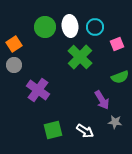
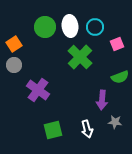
purple arrow: rotated 36 degrees clockwise
white arrow: moved 2 px right, 2 px up; rotated 42 degrees clockwise
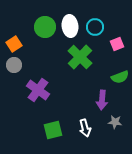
white arrow: moved 2 px left, 1 px up
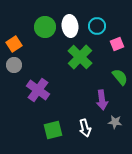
cyan circle: moved 2 px right, 1 px up
green semicircle: rotated 108 degrees counterclockwise
purple arrow: rotated 12 degrees counterclockwise
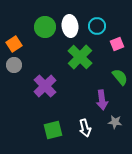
purple cross: moved 7 px right, 4 px up; rotated 10 degrees clockwise
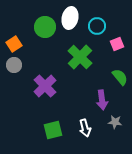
white ellipse: moved 8 px up; rotated 20 degrees clockwise
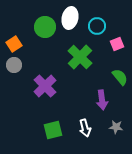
gray star: moved 1 px right, 5 px down
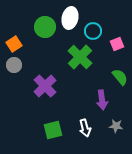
cyan circle: moved 4 px left, 5 px down
gray star: moved 1 px up
